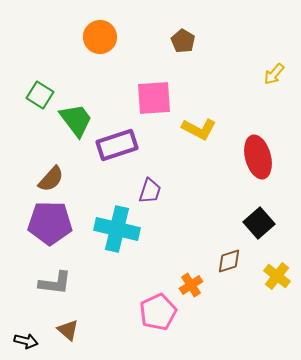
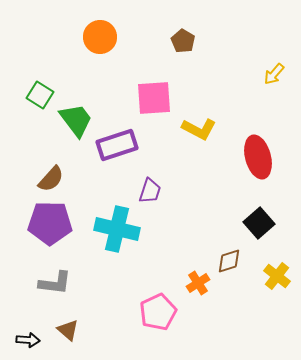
orange cross: moved 7 px right, 2 px up
black arrow: moved 2 px right, 1 px up; rotated 10 degrees counterclockwise
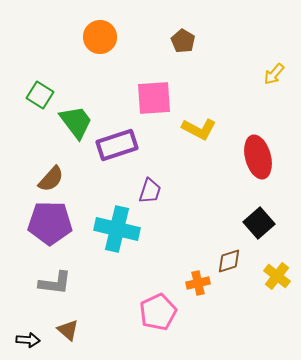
green trapezoid: moved 2 px down
orange cross: rotated 20 degrees clockwise
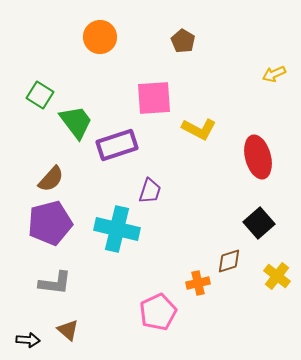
yellow arrow: rotated 25 degrees clockwise
purple pentagon: rotated 15 degrees counterclockwise
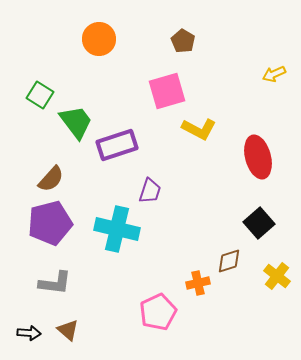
orange circle: moved 1 px left, 2 px down
pink square: moved 13 px right, 7 px up; rotated 12 degrees counterclockwise
black arrow: moved 1 px right, 7 px up
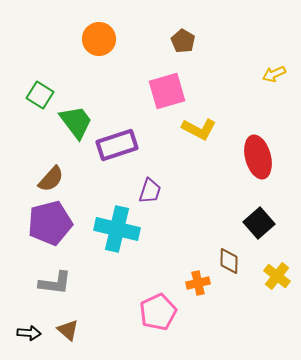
brown diamond: rotated 72 degrees counterclockwise
